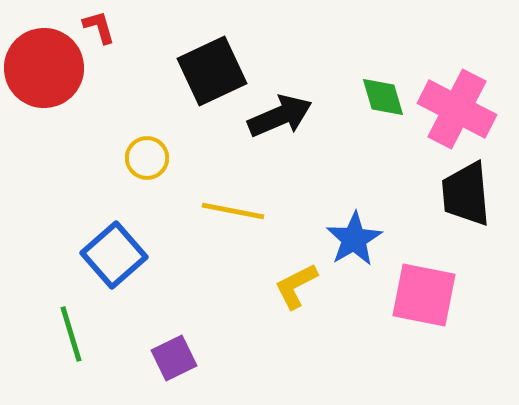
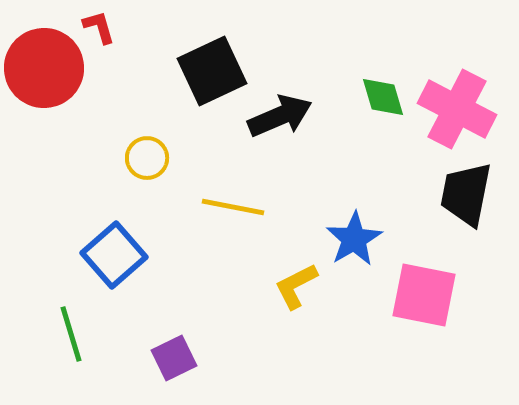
black trapezoid: rotated 16 degrees clockwise
yellow line: moved 4 px up
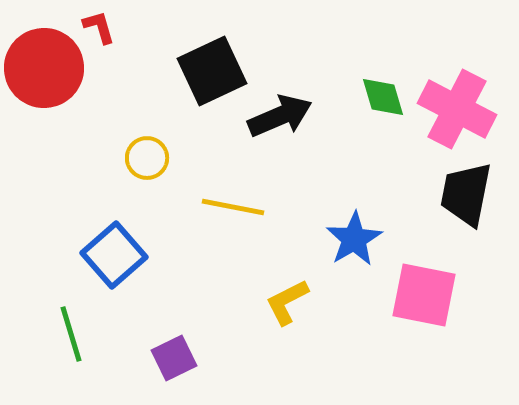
yellow L-shape: moved 9 px left, 16 px down
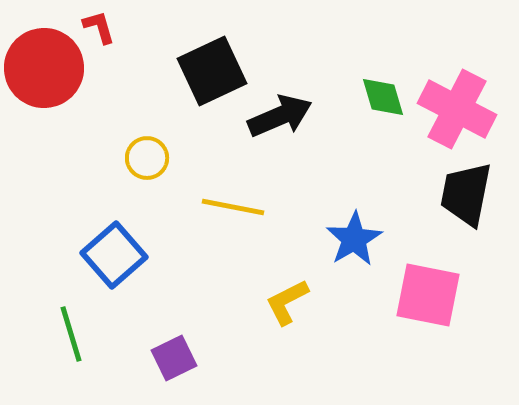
pink square: moved 4 px right
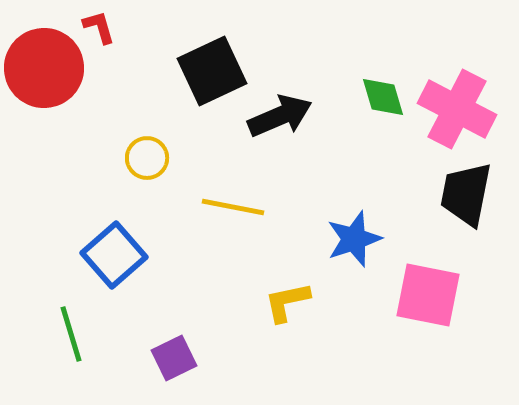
blue star: rotated 12 degrees clockwise
yellow L-shape: rotated 15 degrees clockwise
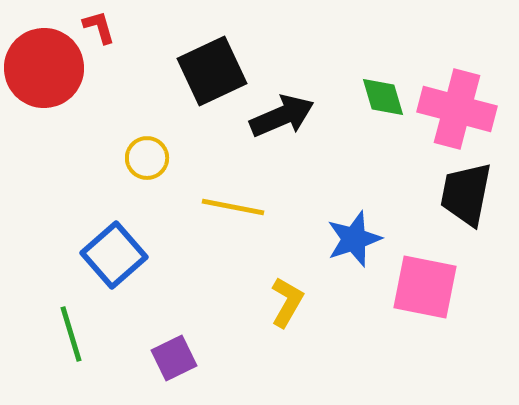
pink cross: rotated 12 degrees counterclockwise
black arrow: moved 2 px right
pink square: moved 3 px left, 8 px up
yellow L-shape: rotated 132 degrees clockwise
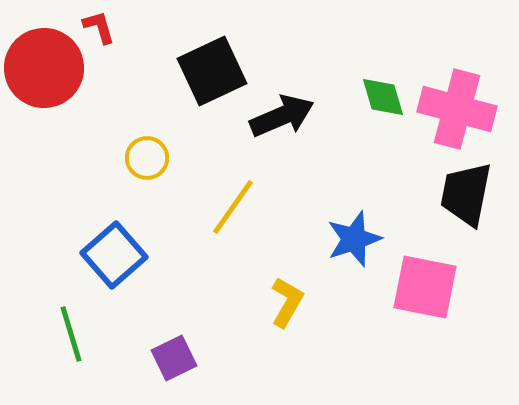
yellow line: rotated 66 degrees counterclockwise
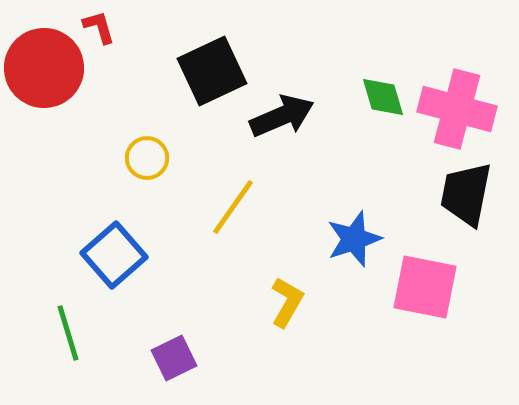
green line: moved 3 px left, 1 px up
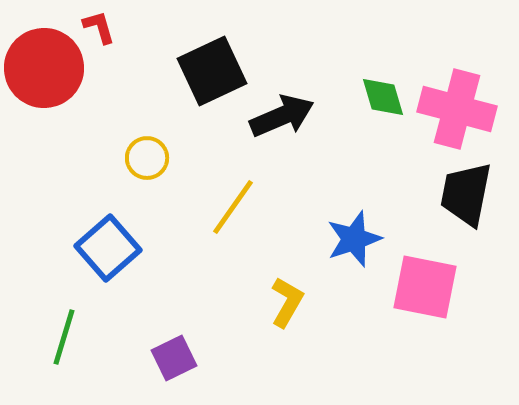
blue square: moved 6 px left, 7 px up
green line: moved 4 px left, 4 px down; rotated 34 degrees clockwise
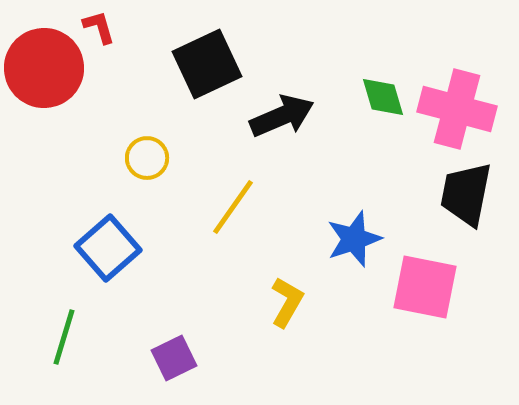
black square: moved 5 px left, 7 px up
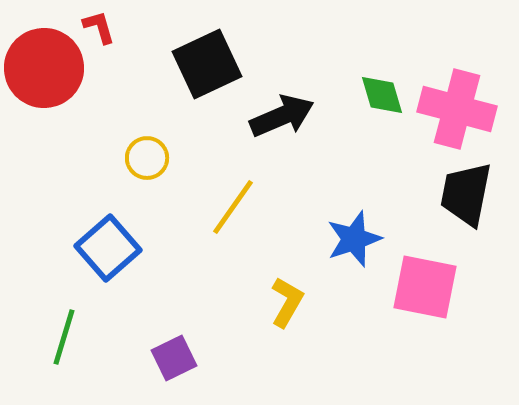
green diamond: moved 1 px left, 2 px up
